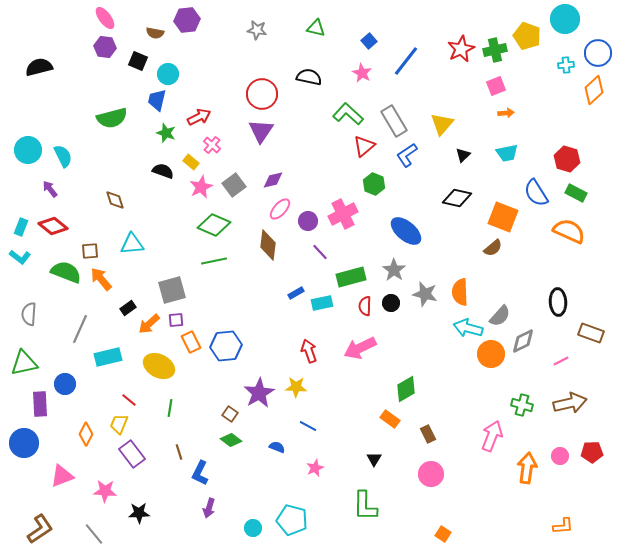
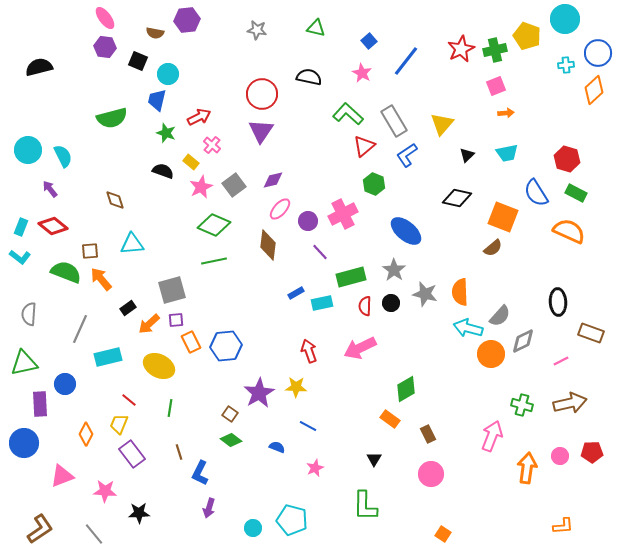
black triangle at (463, 155): moved 4 px right
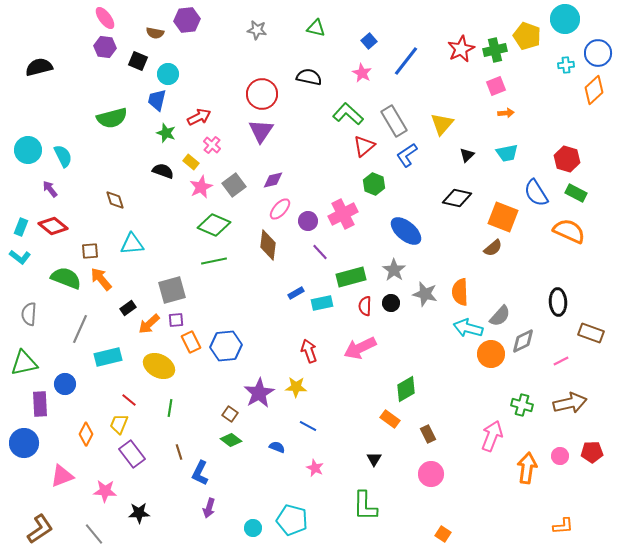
green semicircle at (66, 272): moved 6 px down
pink star at (315, 468): rotated 24 degrees counterclockwise
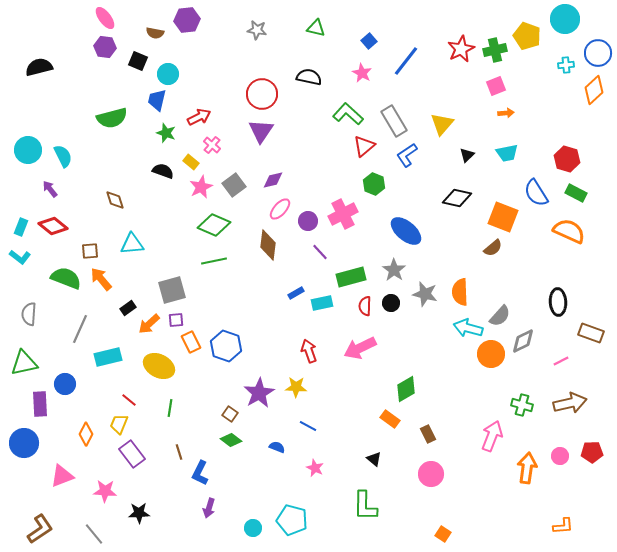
blue hexagon at (226, 346): rotated 24 degrees clockwise
black triangle at (374, 459): rotated 21 degrees counterclockwise
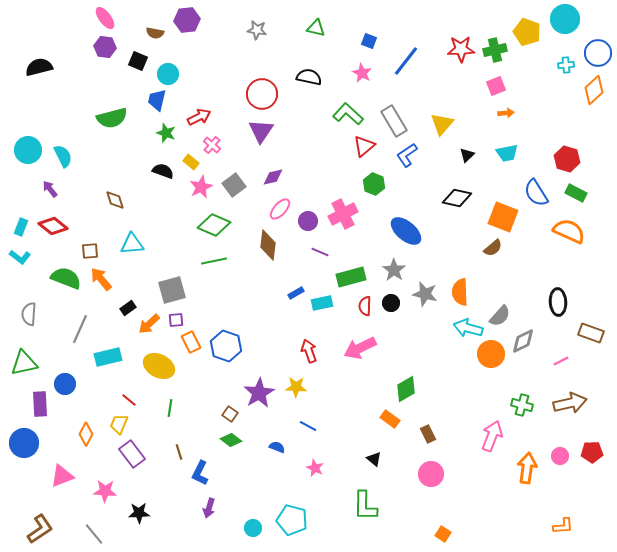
yellow pentagon at (527, 36): moved 4 px up
blue square at (369, 41): rotated 28 degrees counterclockwise
red star at (461, 49): rotated 24 degrees clockwise
purple diamond at (273, 180): moved 3 px up
purple line at (320, 252): rotated 24 degrees counterclockwise
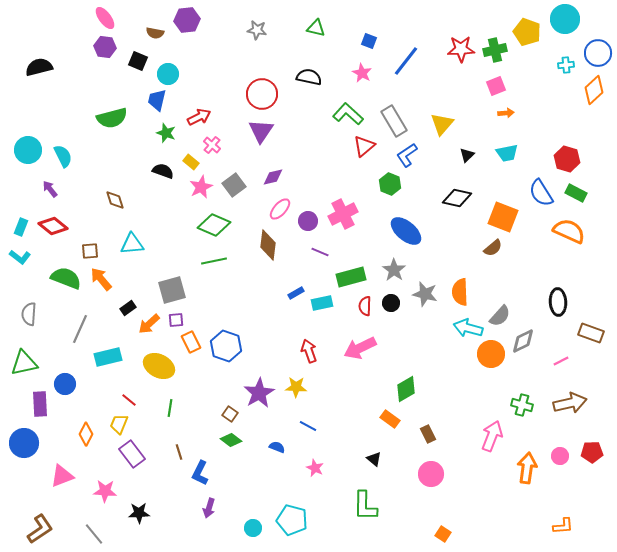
green hexagon at (374, 184): moved 16 px right
blue semicircle at (536, 193): moved 5 px right
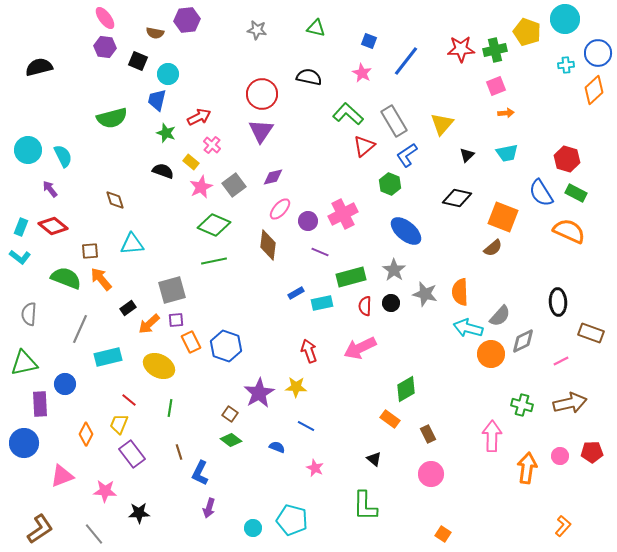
blue line at (308, 426): moved 2 px left
pink arrow at (492, 436): rotated 20 degrees counterclockwise
orange L-shape at (563, 526): rotated 45 degrees counterclockwise
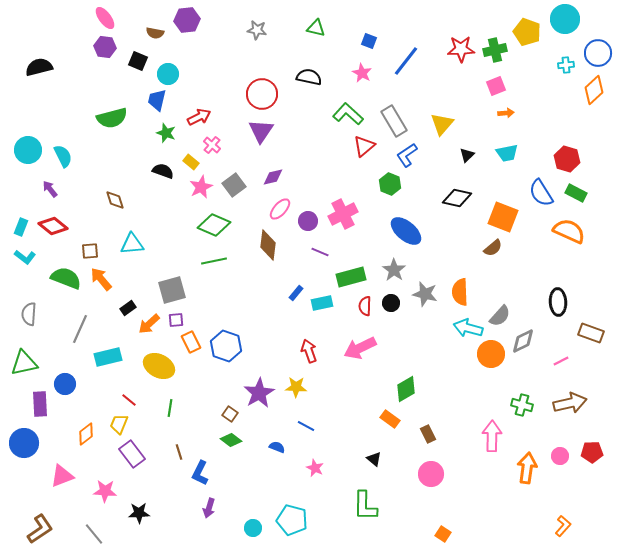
cyan L-shape at (20, 257): moved 5 px right
blue rectangle at (296, 293): rotated 21 degrees counterclockwise
orange diamond at (86, 434): rotated 25 degrees clockwise
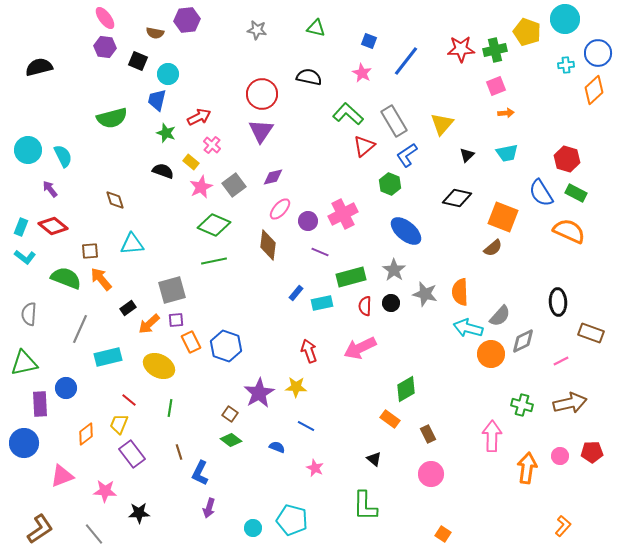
blue circle at (65, 384): moved 1 px right, 4 px down
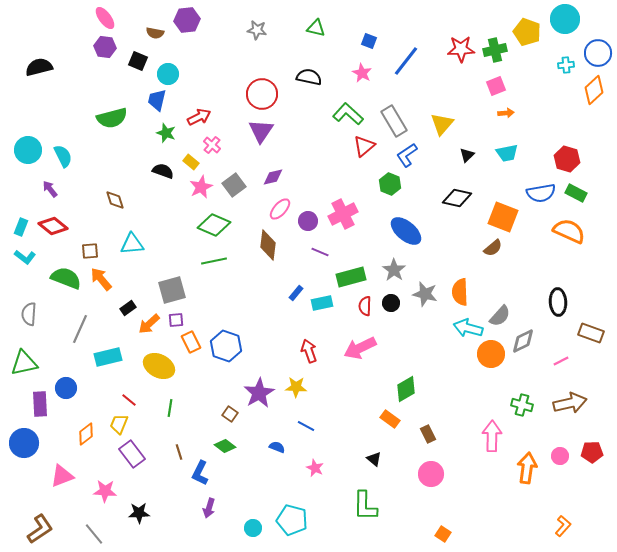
blue semicircle at (541, 193): rotated 68 degrees counterclockwise
green diamond at (231, 440): moved 6 px left, 6 px down
